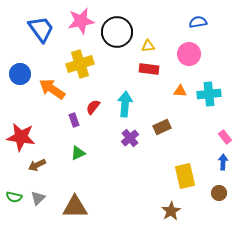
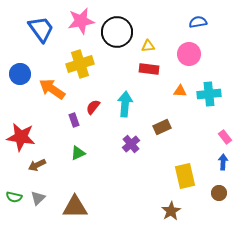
purple cross: moved 1 px right, 6 px down
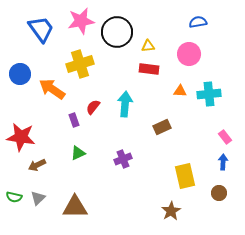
purple cross: moved 8 px left, 15 px down; rotated 18 degrees clockwise
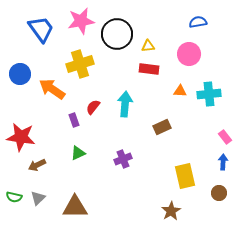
black circle: moved 2 px down
